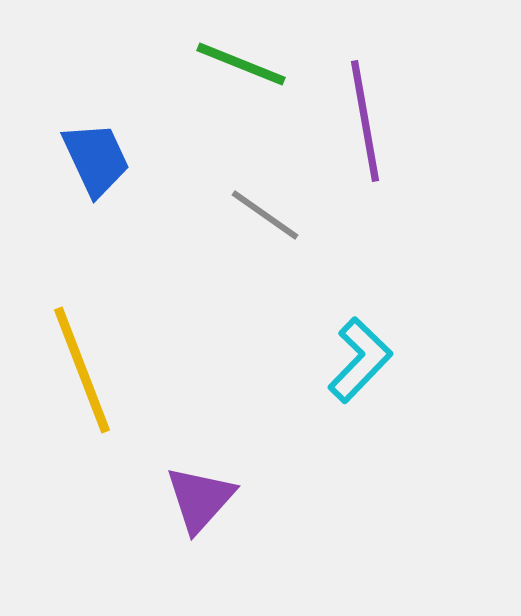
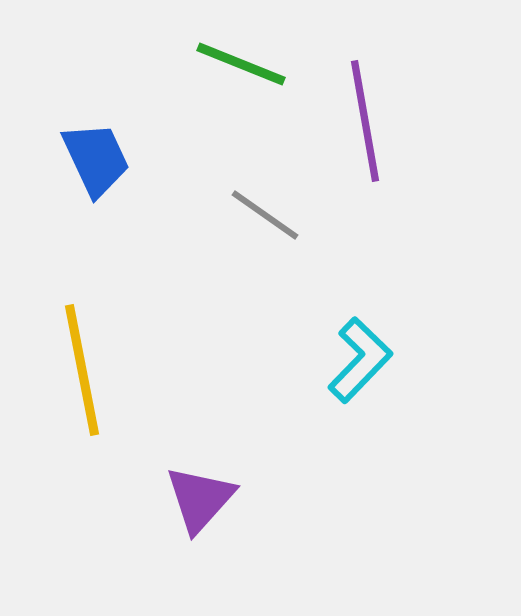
yellow line: rotated 10 degrees clockwise
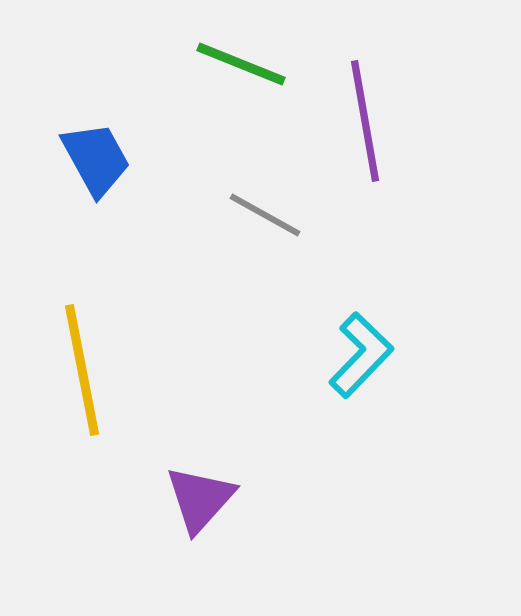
blue trapezoid: rotated 4 degrees counterclockwise
gray line: rotated 6 degrees counterclockwise
cyan L-shape: moved 1 px right, 5 px up
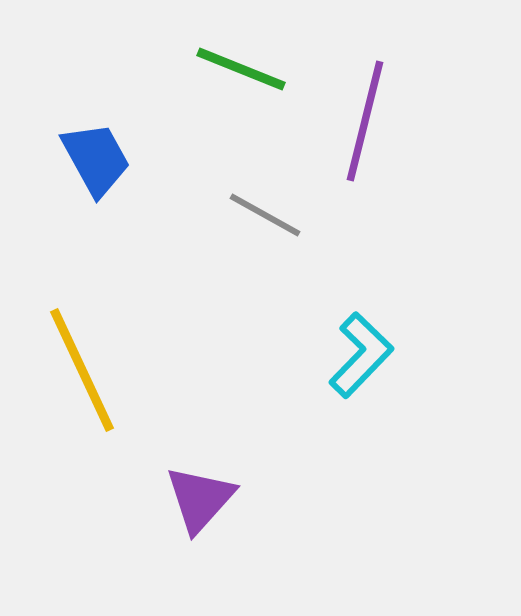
green line: moved 5 px down
purple line: rotated 24 degrees clockwise
yellow line: rotated 14 degrees counterclockwise
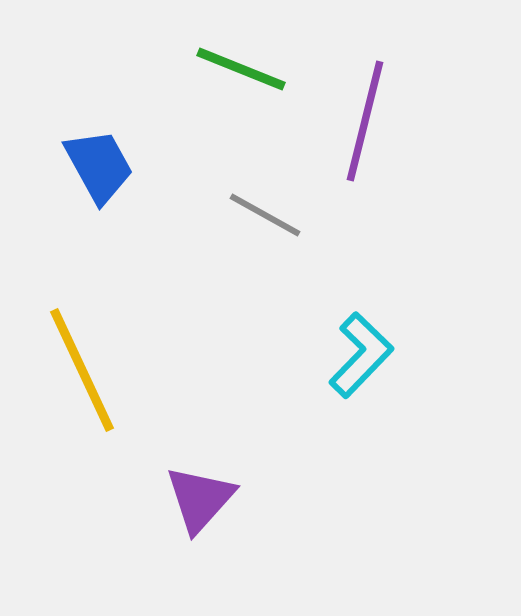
blue trapezoid: moved 3 px right, 7 px down
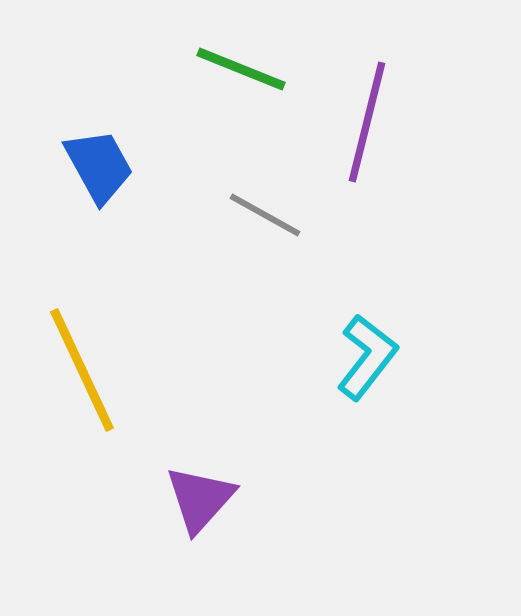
purple line: moved 2 px right, 1 px down
cyan L-shape: moved 6 px right, 2 px down; rotated 6 degrees counterclockwise
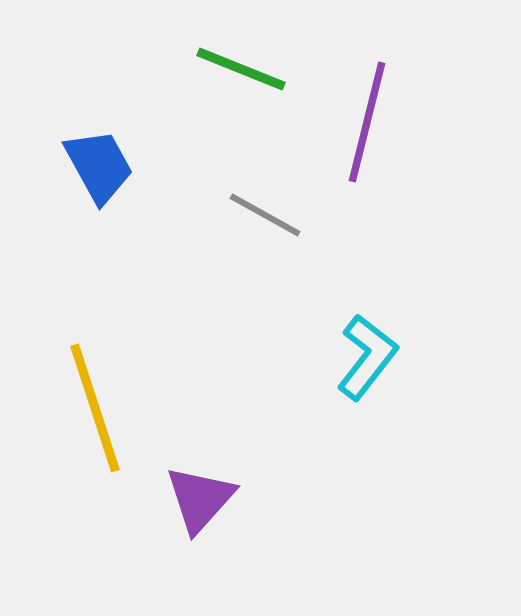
yellow line: moved 13 px right, 38 px down; rotated 7 degrees clockwise
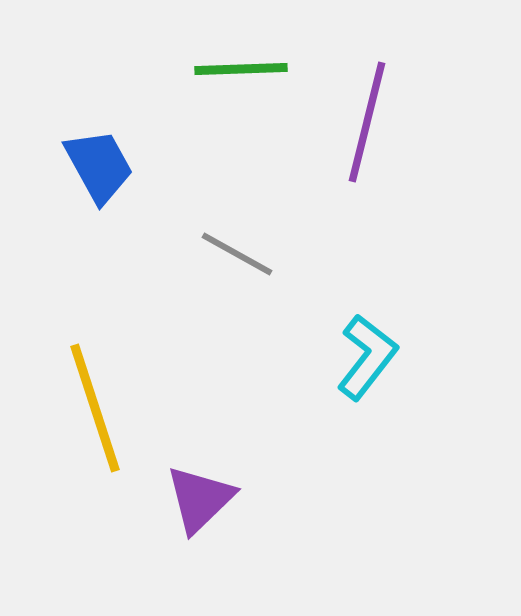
green line: rotated 24 degrees counterclockwise
gray line: moved 28 px left, 39 px down
purple triangle: rotated 4 degrees clockwise
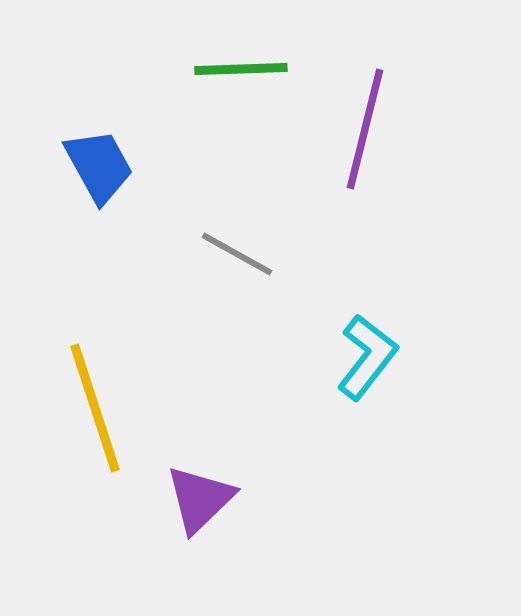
purple line: moved 2 px left, 7 px down
